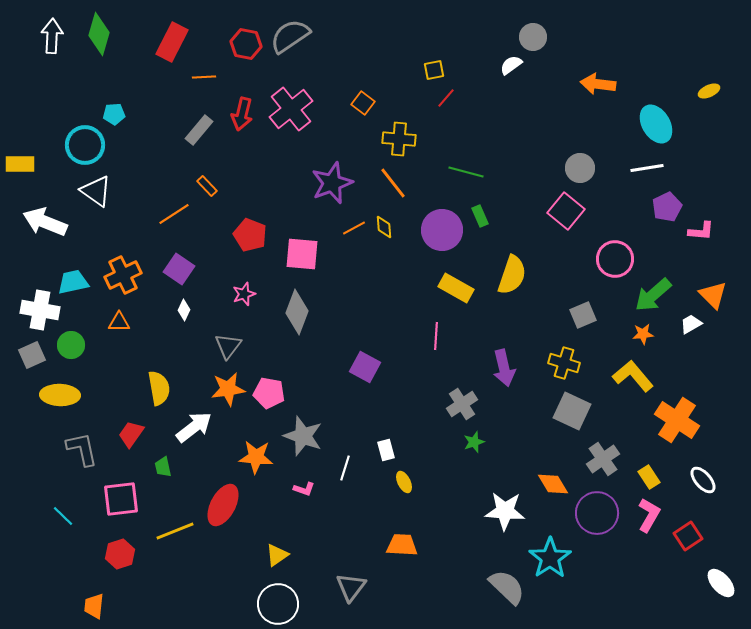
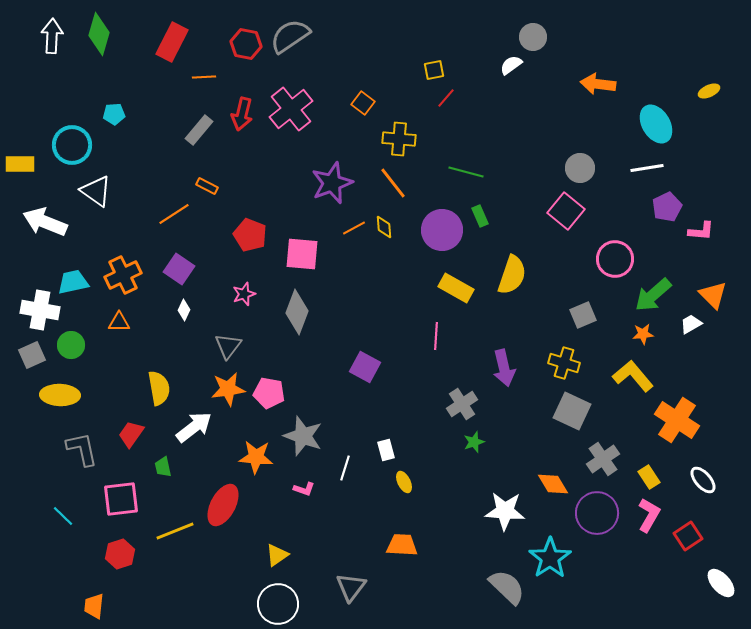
cyan circle at (85, 145): moved 13 px left
orange rectangle at (207, 186): rotated 20 degrees counterclockwise
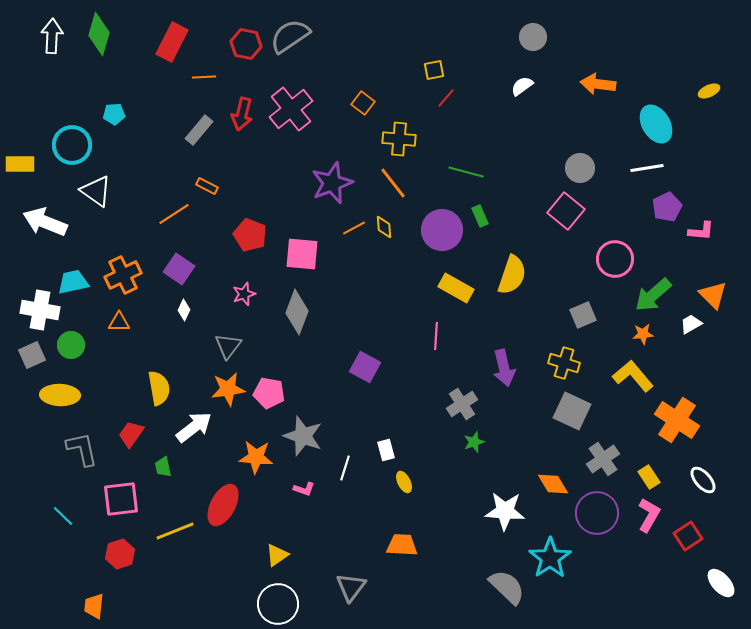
white semicircle at (511, 65): moved 11 px right, 21 px down
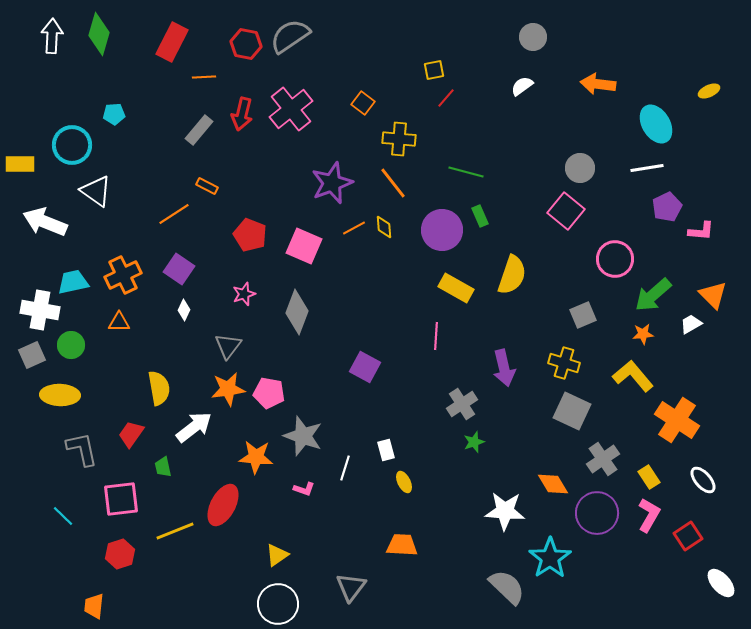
pink square at (302, 254): moved 2 px right, 8 px up; rotated 18 degrees clockwise
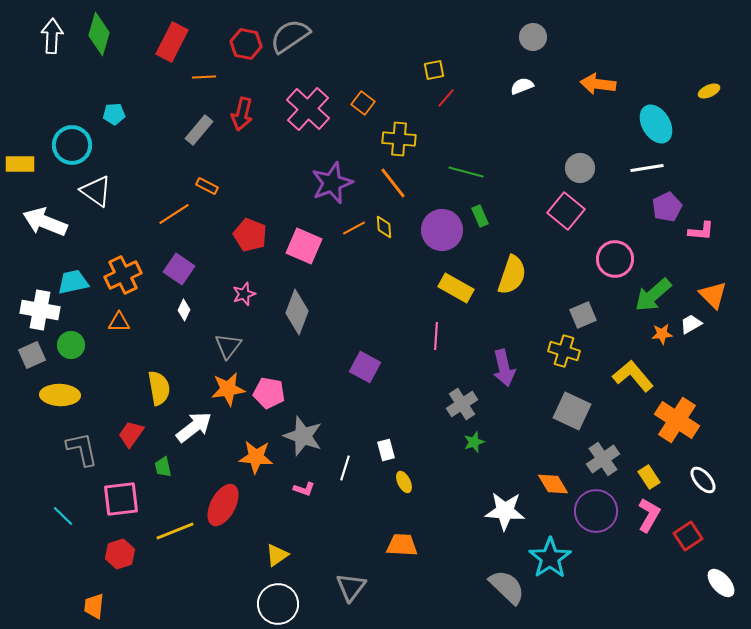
white semicircle at (522, 86): rotated 15 degrees clockwise
pink cross at (291, 109): moved 17 px right; rotated 9 degrees counterclockwise
orange star at (643, 334): moved 19 px right
yellow cross at (564, 363): moved 12 px up
purple circle at (597, 513): moved 1 px left, 2 px up
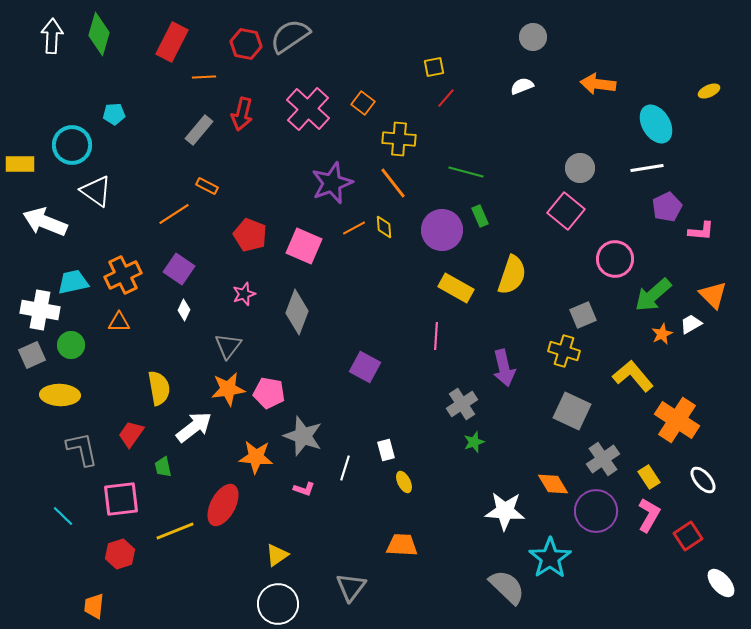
yellow square at (434, 70): moved 3 px up
orange star at (662, 334): rotated 20 degrees counterclockwise
